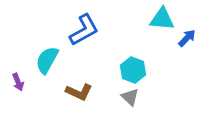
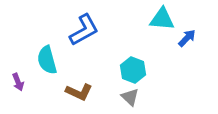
cyan semicircle: rotated 44 degrees counterclockwise
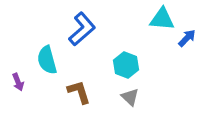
blue L-shape: moved 2 px left, 1 px up; rotated 12 degrees counterclockwise
cyan hexagon: moved 7 px left, 5 px up
brown L-shape: rotated 132 degrees counterclockwise
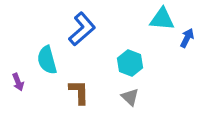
blue arrow: rotated 18 degrees counterclockwise
cyan hexagon: moved 4 px right, 2 px up
brown L-shape: rotated 16 degrees clockwise
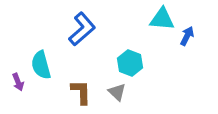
blue arrow: moved 2 px up
cyan semicircle: moved 6 px left, 5 px down
brown L-shape: moved 2 px right
gray triangle: moved 13 px left, 5 px up
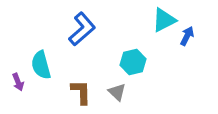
cyan triangle: moved 2 px right, 1 px down; rotated 32 degrees counterclockwise
cyan hexagon: moved 3 px right, 1 px up; rotated 25 degrees clockwise
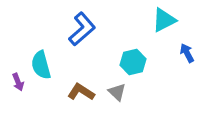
blue arrow: moved 17 px down; rotated 54 degrees counterclockwise
brown L-shape: rotated 56 degrees counterclockwise
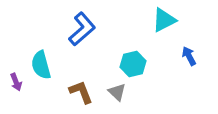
blue arrow: moved 2 px right, 3 px down
cyan hexagon: moved 2 px down
purple arrow: moved 2 px left
brown L-shape: rotated 36 degrees clockwise
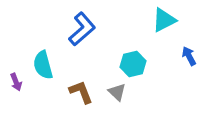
cyan semicircle: moved 2 px right
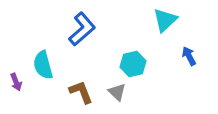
cyan triangle: moved 1 px right; rotated 16 degrees counterclockwise
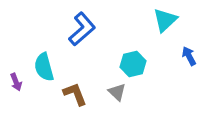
cyan semicircle: moved 1 px right, 2 px down
brown L-shape: moved 6 px left, 2 px down
